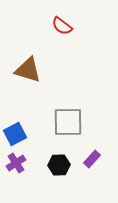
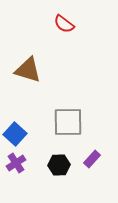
red semicircle: moved 2 px right, 2 px up
blue square: rotated 20 degrees counterclockwise
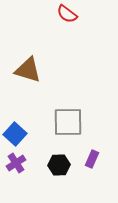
red semicircle: moved 3 px right, 10 px up
purple rectangle: rotated 18 degrees counterclockwise
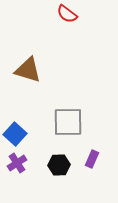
purple cross: moved 1 px right
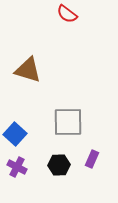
purple cross: moved 4 px down; rotated 30 degrees counterclockwise
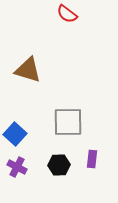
purple rectangle: rotated 18 degrees counterclockwise
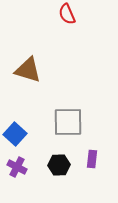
red semicircle: rotated 30 degrees clockwise
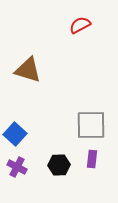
red semicircle: moved 13 px right, 11 px down; rotated 85 degrees clockwise
gray square: moved 23 px right, 3 px down
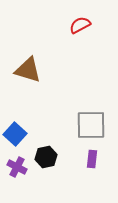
black hexagon: moved 13 px left, 8 px up; rotated 10 degrees counterclockwise
